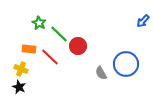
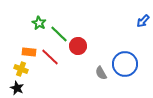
orange rectangle: moved 3 px down
blue circle: moved 1 px left
black star: moved 2 px left, 1 px down
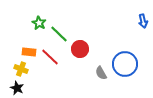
blue arrow: rotated 56 degrees counterclockwise
red circle: moved 2 px right, 3 px down
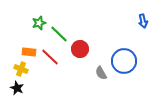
green star: rotated 24 degrees clockwise
blue circle: moved 1 px left, 3 px up
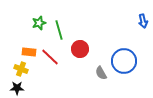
green line: moved 4 px up; rotated 30 degrees clockwise
black star: rotated 24 degrees counterclockwise
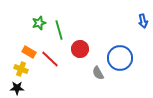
orange rectangle: rotated 24 degrees clockwise
red line: moved 2 px down
blue circle: moved 4 px left, 3 px up
gray semicircle: moved 3 px left
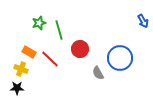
blue arrow: rotated 16 degrees counterclockwise
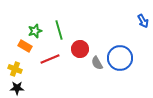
green star: moved 4 px left, 8 px down
orange rectangle: moved 4 px left, 6 px up
red line: rotated 66 degrees counterclockwise
yellow cross: moved 6 px left
gray semicircle: moved 1 px left, 10 px up
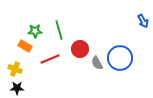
green star: rotated 16 degrees clockwise
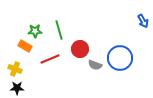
gray semicircle: moved 2 px left, 2 px down; rotated 40 degrees counterclockwise
